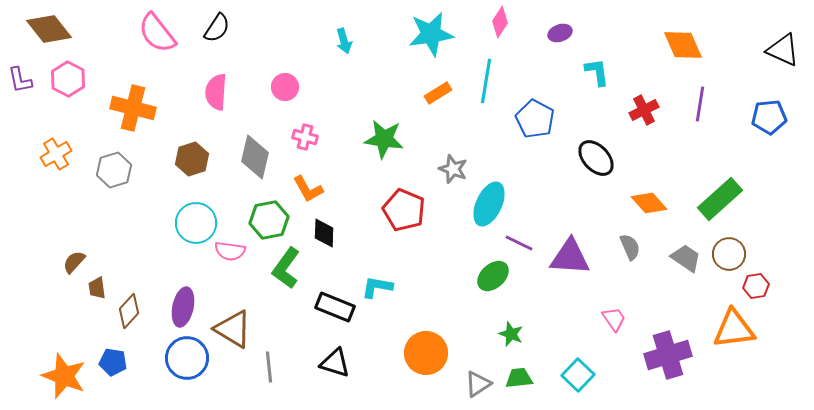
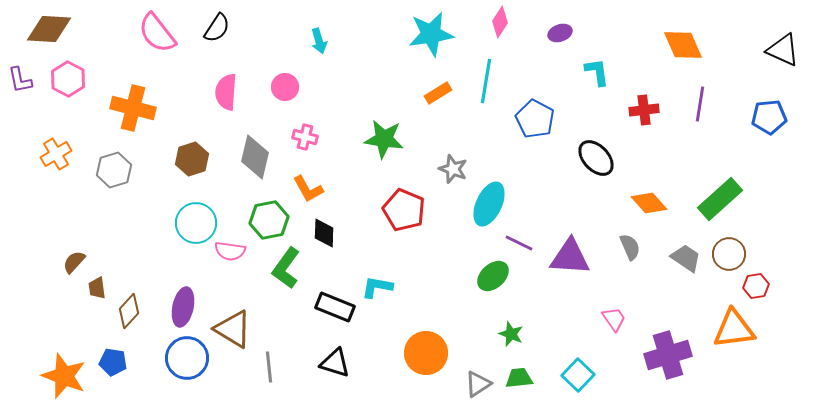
brown diamond at (49, 29): rotated 48 degrees counterclockwise
cyan arrow at (344, 41): moved 25 px left
pink semicircle at (216, 92): moved 10 px right
red cross at (644, 110): rotated 20 degrees clockwise
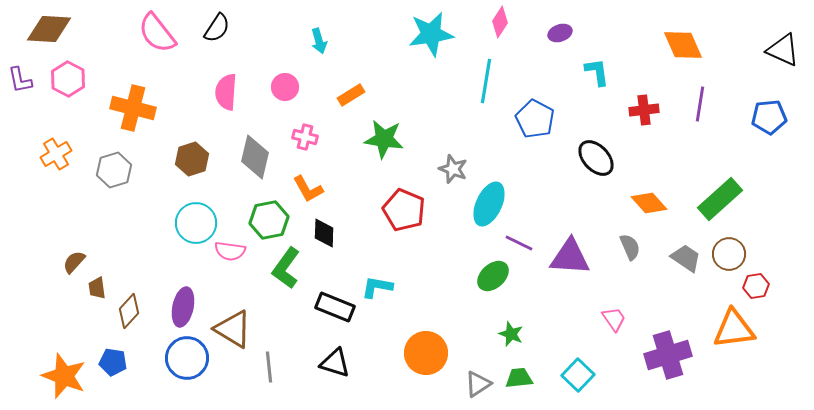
orange rectangle at (438, 93): moved 87 px left, 2 px down
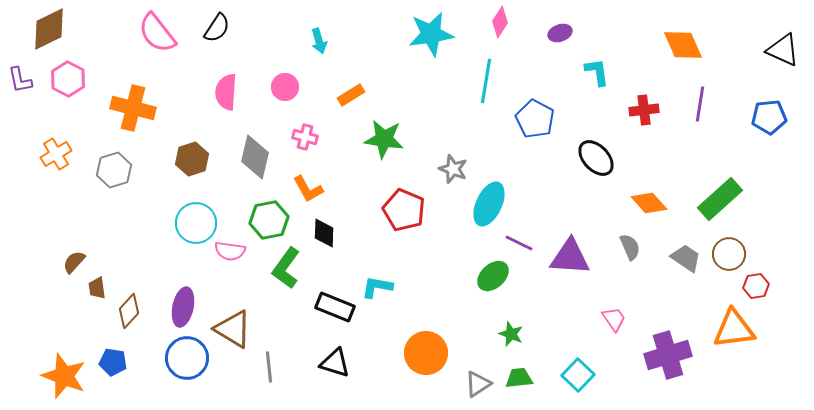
brown diamond at (49, 29): rotated 30 degrees counterclockwise
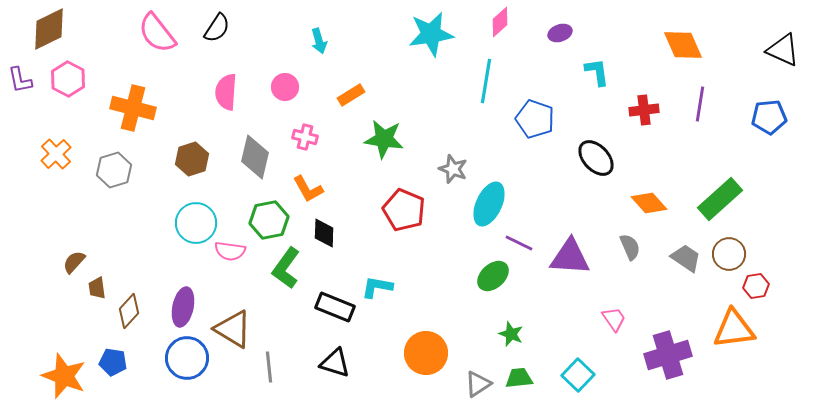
pink diamond at (500, 22): rotated 16 degrees clockwise
blue pentagon at (535, 119): rotated 9 degrees counterclockwise
orange cross at (56, 154): rotated 12 degrees counterclockwise
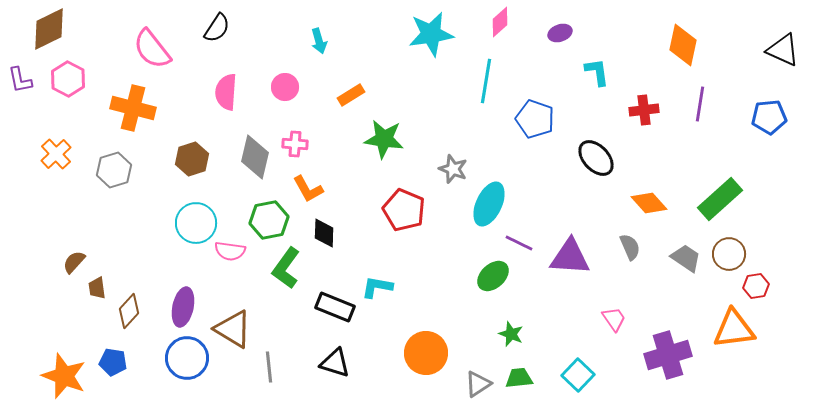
pink semicircle at (157, 33): moved 5 px left, 16 px down
orange diamond at (683, 45): rotated 36 degrees clockwise
pink cross at (305, 137): moved 10 px left, 7 px down; rotated 10 degrees counterclockwise
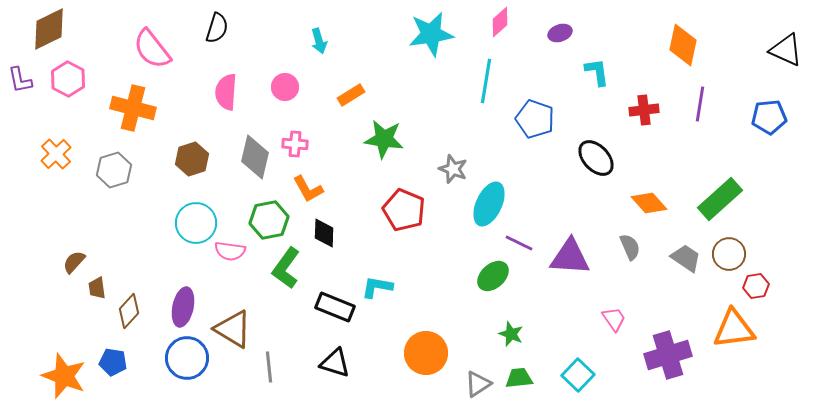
black semicircle at (217, 28): rotated 16 degrees counterclockwise
black triangle at (783, 50): moved 3 px right
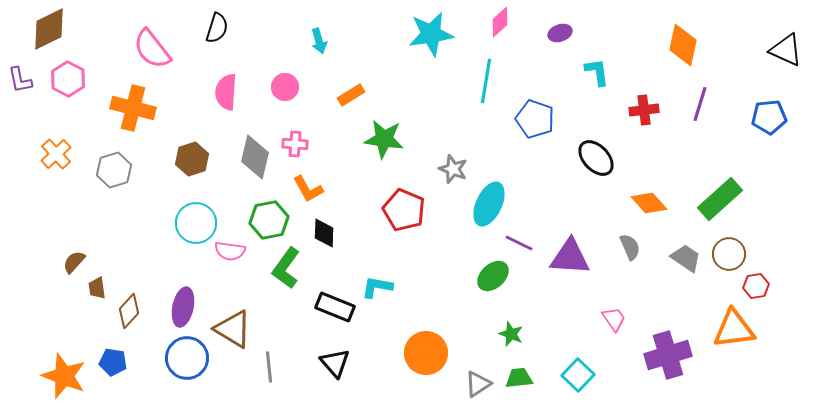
purple line at (700, 104): rotated 8 degrees clockwise
black triangle at (335, 363): rotated 32 degrees clockwise
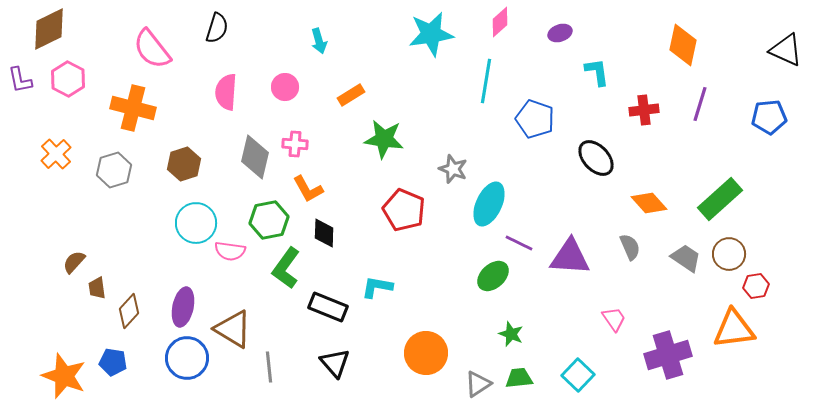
brown hexagon at (192, 159): moved 8 px left, 5 px down
black rectangle at (335, 307): moved 7 px left
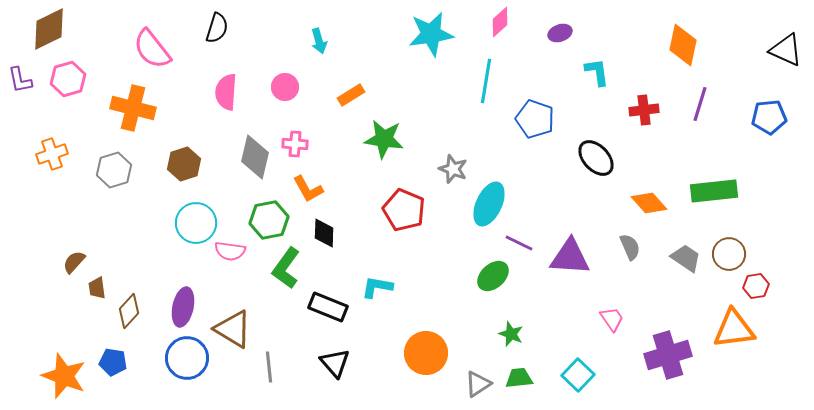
pink hexagon at (68, 79): rotated 16 degrees clockwise
orange cross at (56, 154): moved 4 px left; rotated 24 degrees clockwise
green rectangle at (720, 199): moved 6 px left, 8 px up; rotated 36 degrees clockwise
pink trapezoid at (614, 319): moved 2 px left
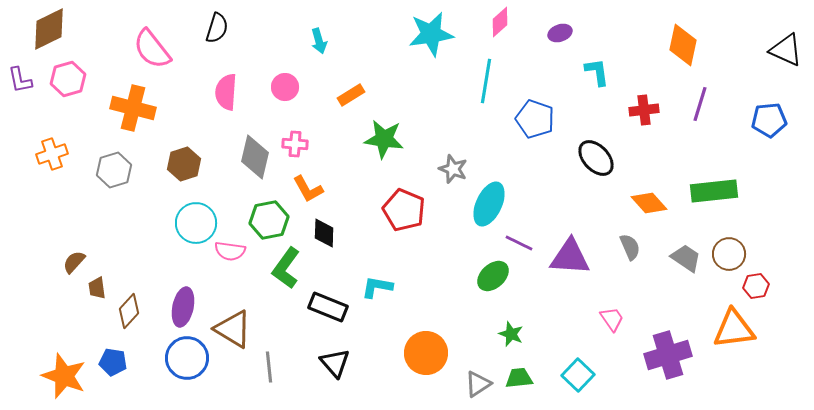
blue pentagon at (769, 117): moved 3 px down
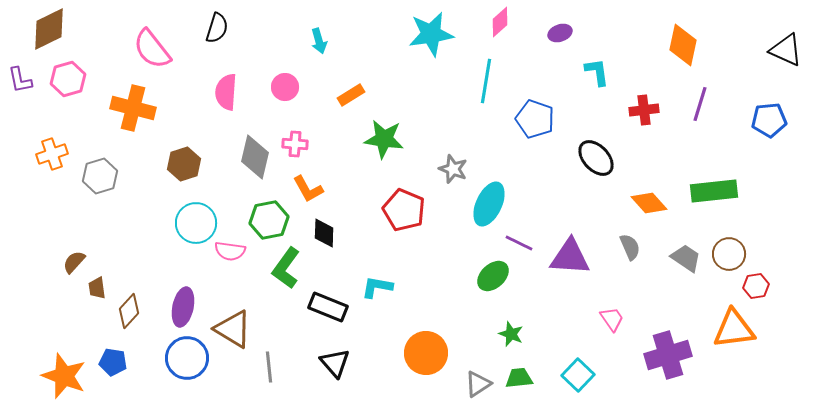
gray hexagon at (114, 170): moved 14 px left, 6 px down
